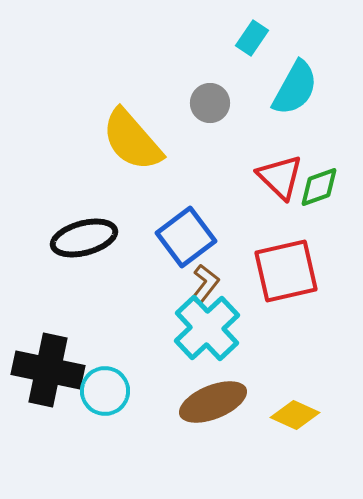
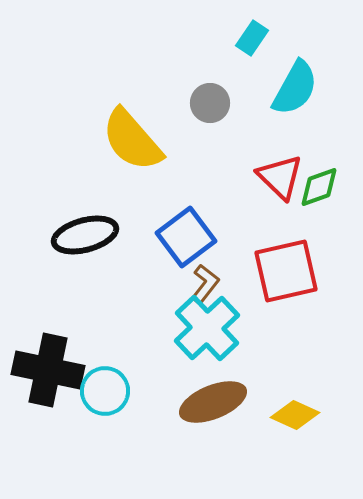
black ellipse: moved 1 px right, 3 px up
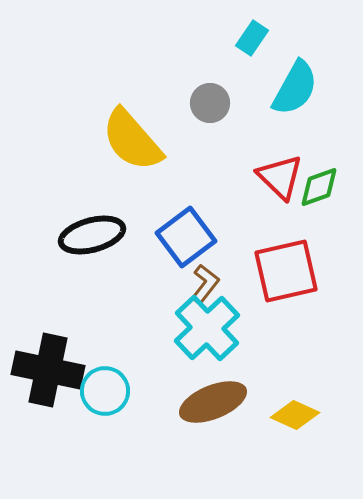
black ellipse: moved 7 px right
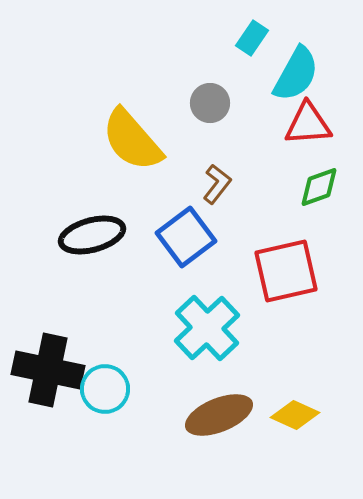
cyan semicircle: moved 1 px right, 14 px up
red triangle: moved 28 px right, 53 px up; rotated 48 degrees counterclockwise
brown L-shape: moved 12 px right, 100 px up
cyan circle: moved 2 px up
brown ellipse: moved 6 px right, 13 px down
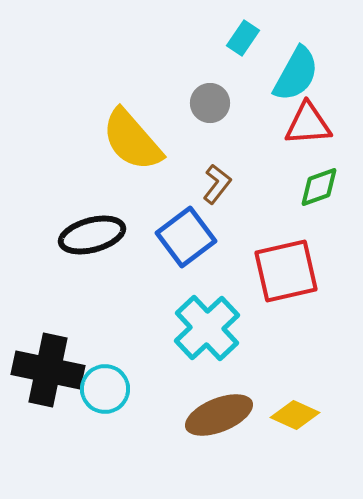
cyan rectangle: moved 9 px left
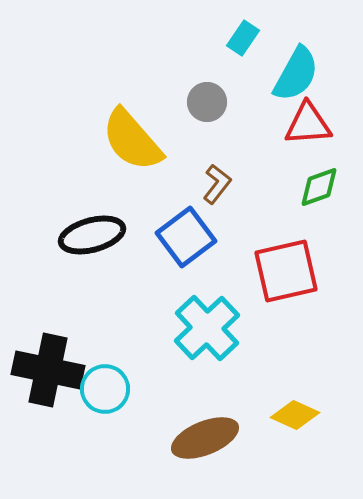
gray circle: moved 3 px left, 1 px up
brown ellipse: moved 14 px left, 23 px down
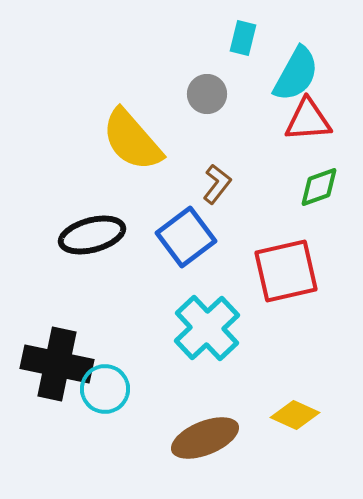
cyan rectangle: rotated 20 degrees counterclockwise
gray circle: moved 8 px up
red triangle: moved 4 px up
black cross: moved 9 px right, 6 px up
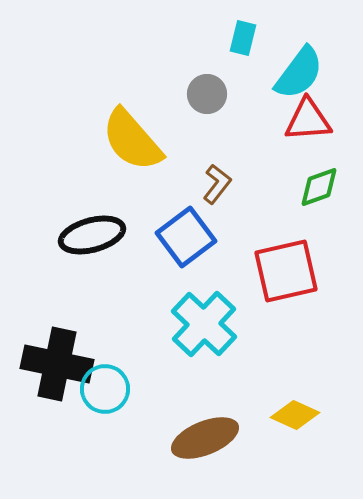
cyan semicircle: moved 3 px right, 1 px up; rotated 8 degrees clockwise
cyan cross: moved 3 px left, 4 px up; rotated 4 degrees counterclockwise
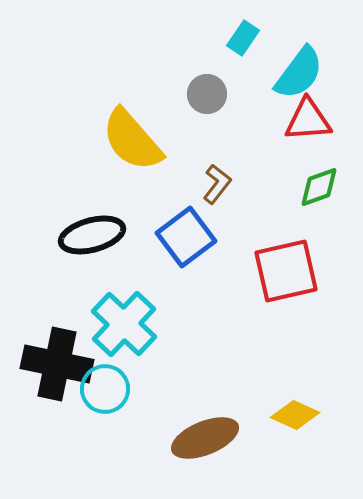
cyan rectangle: rotated 20 degrees clockwise
cyan cross: moved 80 px left
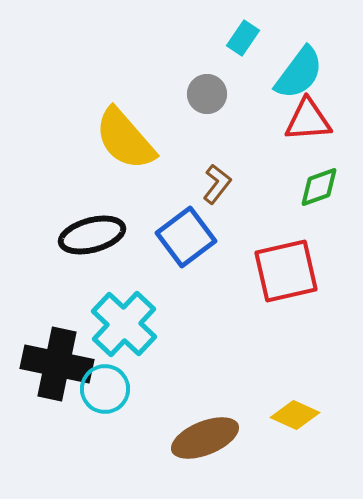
yellow semicircle: moved 7 px left, 1 px up
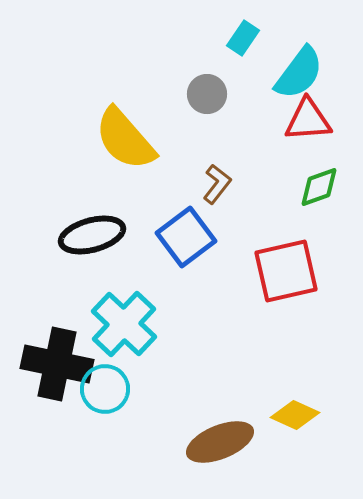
brown ellipse: moved 15 px right, 4 px down
